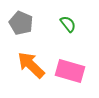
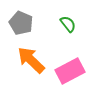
orange arrow: moved 5 px up
pink rectangle: rotated 44 degrees counterclockwise
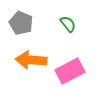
orange arrow: rotated 40 degrees counterclockwise
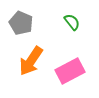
green semicircle: moved 4 px right, 2 px up
orange arrow: moved 1 px down; rotated 60 degrees counterclockwise
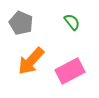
orange arrow: rotated 8 degrees clockwise
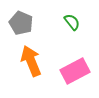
orange arrow: rotated 116 degrees clockwise
pink rectangle: moved 5 px right
